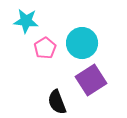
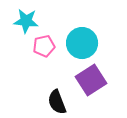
pink pentagon: moved 1 px left, 2 px up; rotated 20 degrees clockwise
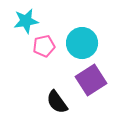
cyan star: rotated 15 degrees counterclockwise
black semicircle: rotated 15 degrees counterclockwise
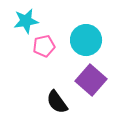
cyan circle: moved 4 px right, 3 px up
purple square: rotated 16 degrees counterclockwise
